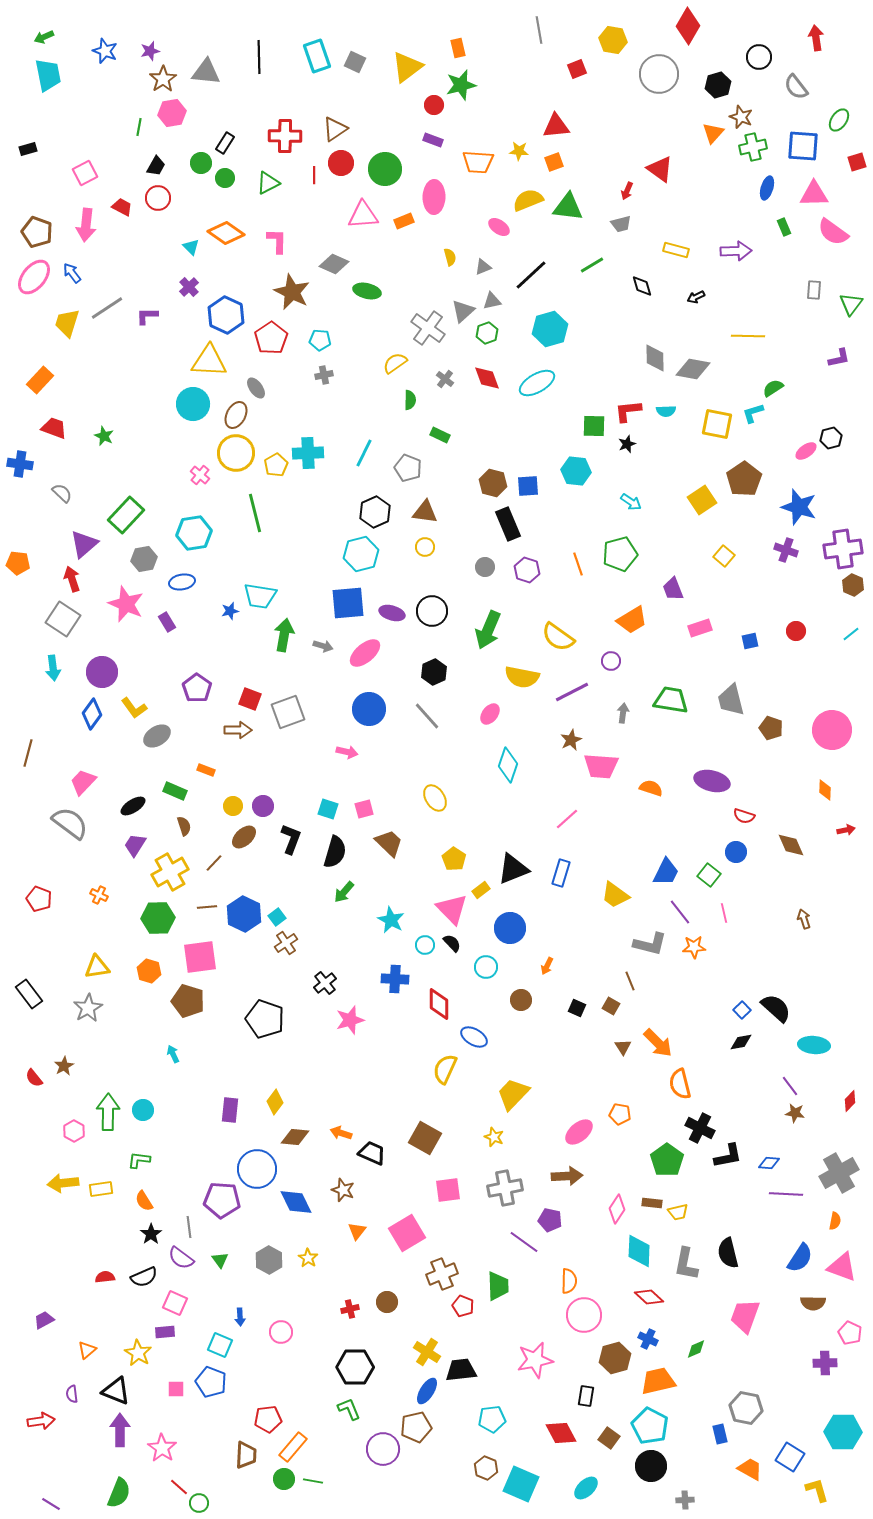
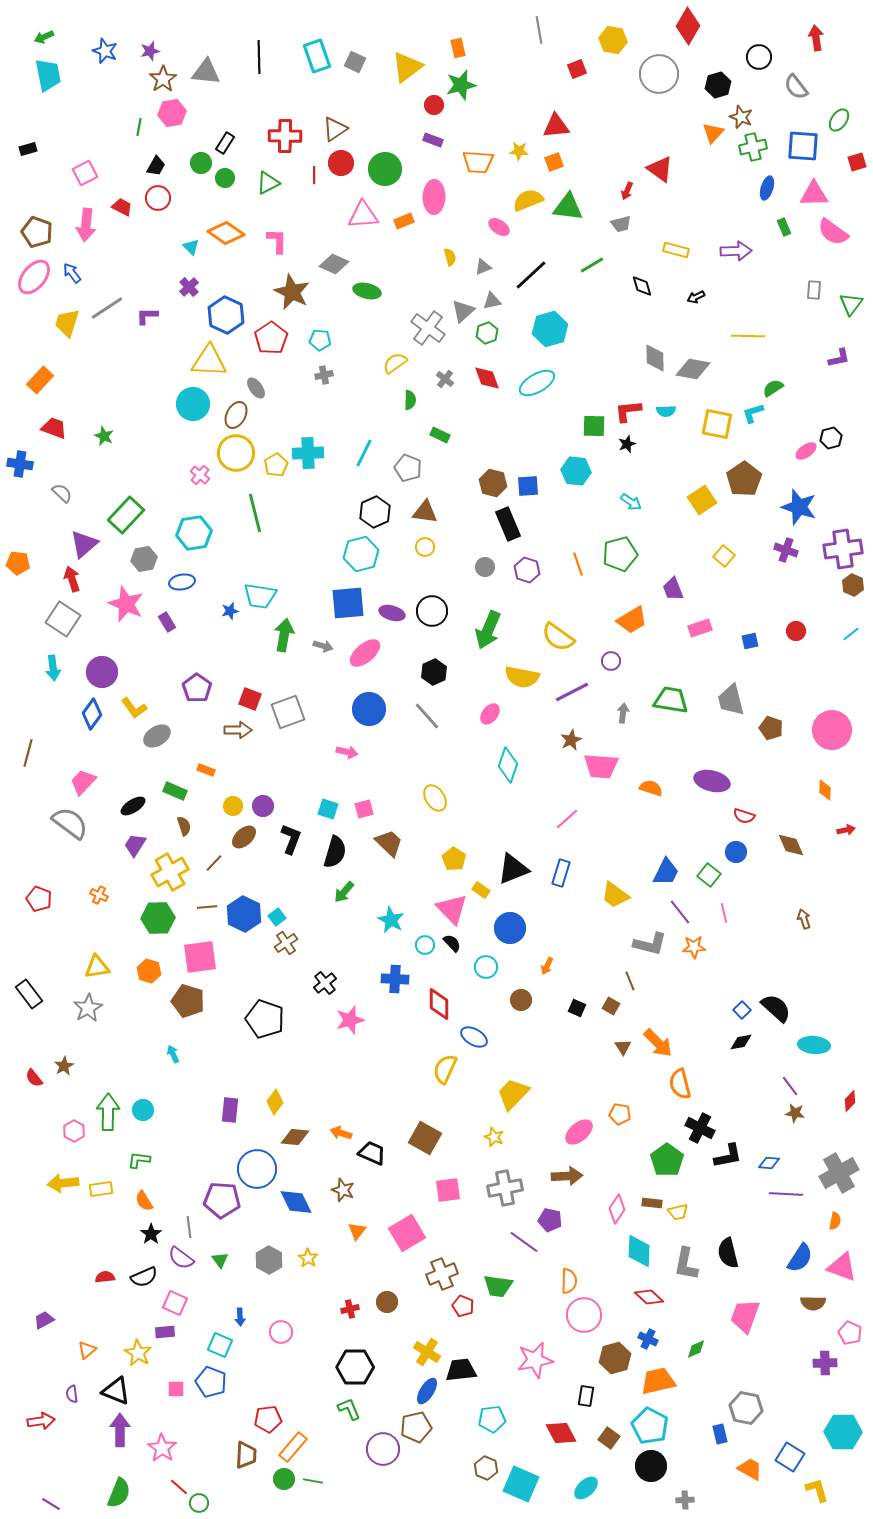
yellow rectangle at (481, 890): rotated 72 degrees clockwise
green trapezoid at (498, 1286): rotated 100 degrees clockwise
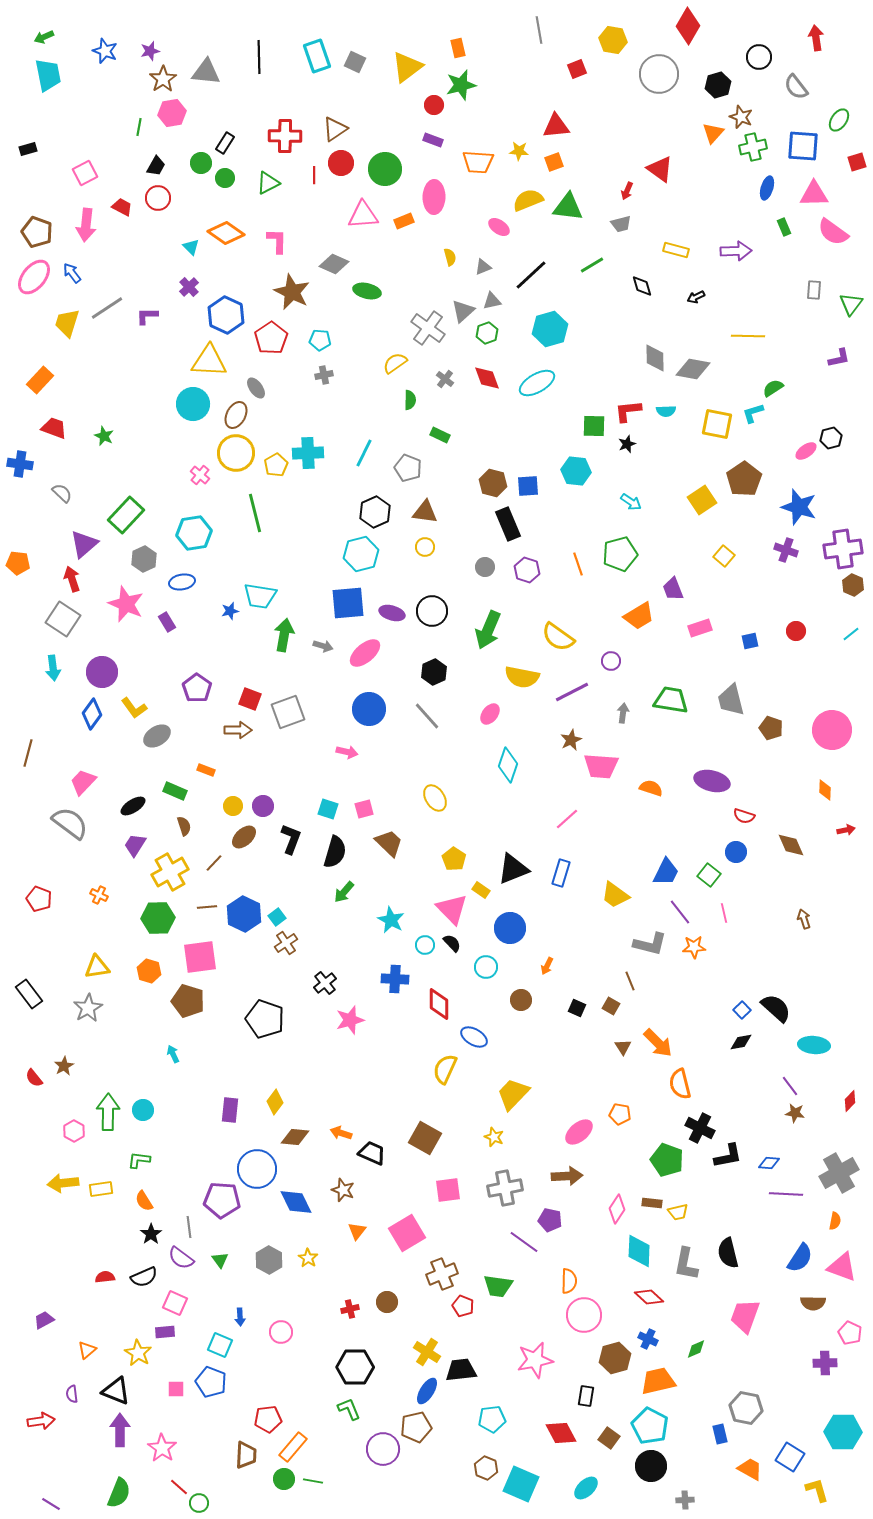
gray hexagon at (144, 559): rotated 15 degrees counterclockwise
orange trapezoid at (632, 620): moved 7 px right, 4 px up
green pentagon at (667, 1160): rotated 16 degrees counterclockwise
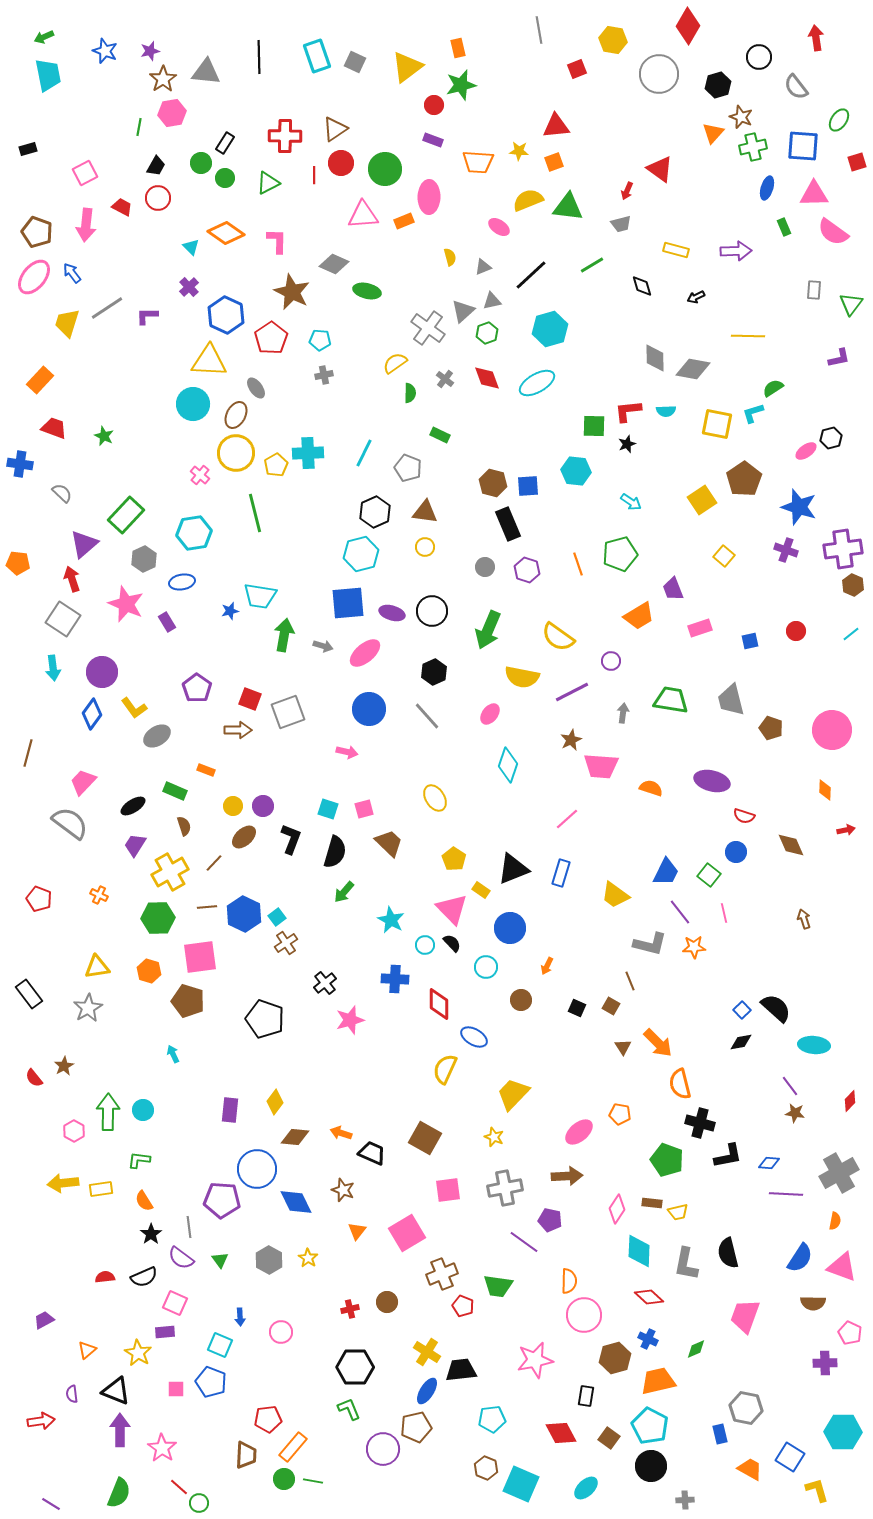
pink ellipse at (434, 197): moved 5 px left
green semicircle at (410, 400): moved 7 px up
black cross at (700, 1128): moved 5 px up; rotated 12 degrees counterclockwise
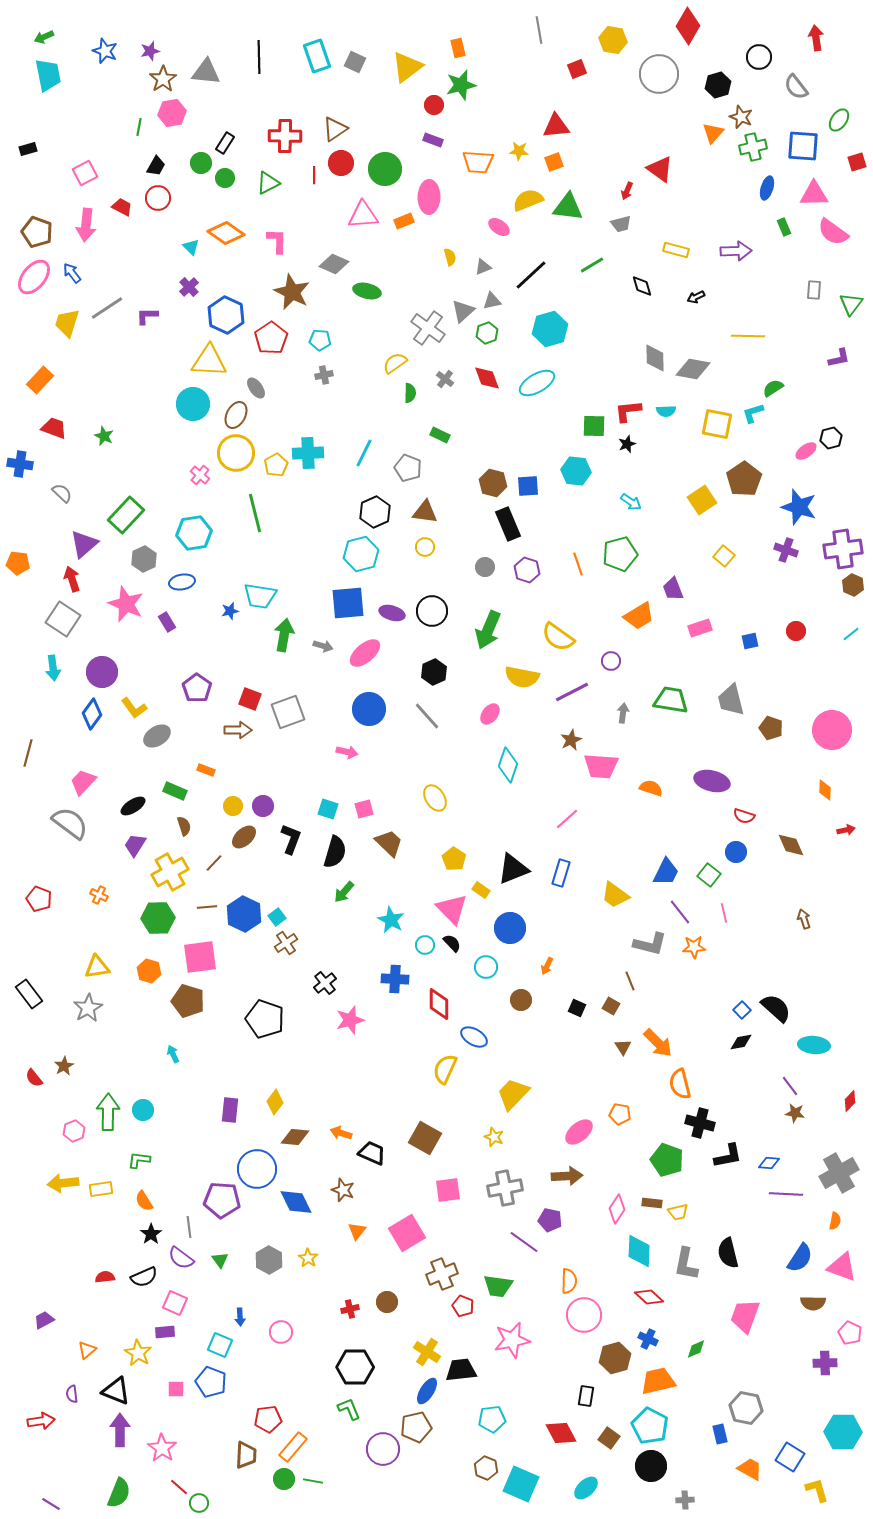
pink hexagon at (74, 1131): rotated 10 degrees clockwise
pink star at (535, 1360): moved 23 px left, 20 px up
